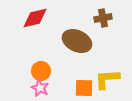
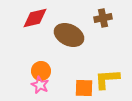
brown ellipse: moved 8 px left, 6 px up
pink star: moved 3 px up
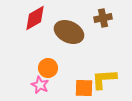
red diamond: rotated 16 degrees counterclockwise
brown ellipse: moved 3 px up
orange circle: moved 7 px right, 3 px up
yellow L-shape: moved 3 px left
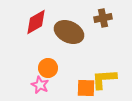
red diamond: moved 1 px right, 4 px down
orange square: moved 2 px right
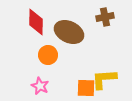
brown cross: moved 2 px right, 1 px up
red diamond: rotated 60 degrees counterclockwise
orange circle: moved 13 px up
pink star: moved 1 px down
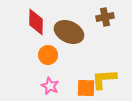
pink star: moved 10 px right
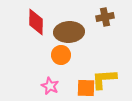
brown ellipse: rotated 28 degrees counterclockwise
orange circle: moved 13 px right
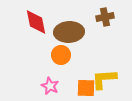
red diamond: rotated 12 degrees counterclockwise
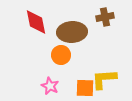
brown ellipse: moved 3 px right
orange square: moved 1 px left
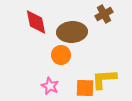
brown cross: moved 1 px left, 3 px up; rotated 18 degrees counterclockwise
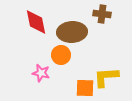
brown cross: moved 2 px left; rotated 36 degrees clockwise
yellow L-shape: moved 2 px right, 2 px up
pink star: moved 9 px left, 13 px up; rotated 12 degrees counterclockwise
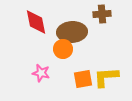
brown cross: rotated 12 degrees counterclockwise
orange circle: moved 2 px right, 6 px up
orange square: moved 2 px left, 9 px up; rotated 12 degrees counterclockwise
